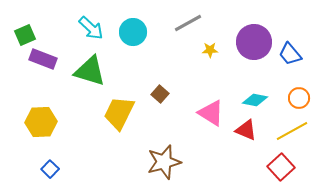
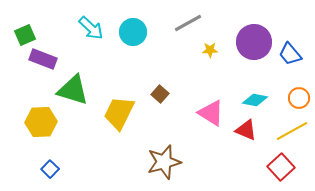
green triangle: moved 17 px left, 19 px down
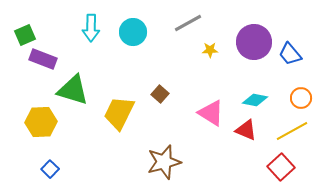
cyan arrow: rotated 48 degrees clockwise
orange circle: moved 2 px right
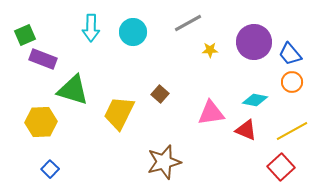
orange circle: moved 9 px left, 16 px up
pink triangle: rotated 40 degrees counterclockwise
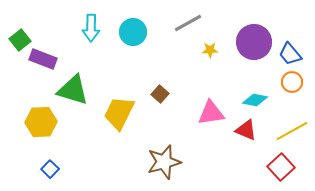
green square: moved 5 px left, 5 px down; rotated 15 degrees counterclockwise
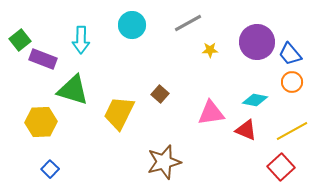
cyan arrow: moved 10 px left, 12 px down
cyan circle: moved 1 px left, 7 px up
purple circle: moved 3 px right
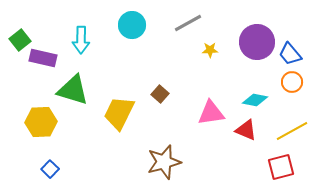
purple rectangle: moved 1 px up; rotated 8 degrees counterclockwise
red square: rotated 28 degrees clockwise
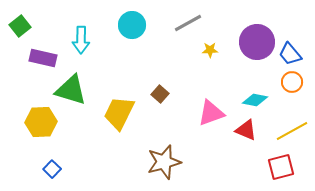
green square: moved 14 px up
green triangle: moved 2 px left
pink triangle: rotated 12 degrees counterclockwise
blue square: moved 2 px right
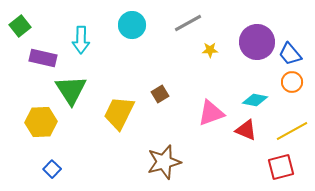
green triangle: rotated 40 degrees clockwise
brown square: rotated 18 degrees clockwise
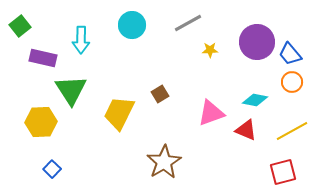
brown star: rotated 16 degrees counterclockwise
red square: moved 2 px right, 5 px down
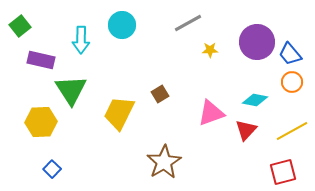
cyan circle: moved 10 px left
purple rectangle: moved 2 px left, 2 px down
red triangle: rotated 50 degrees clockwise
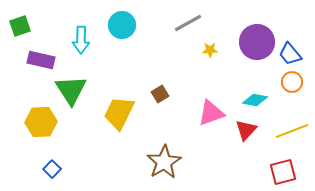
green square: rotated 20 degrees clockwise
yellow line: rotated 8 degrees clockwise
